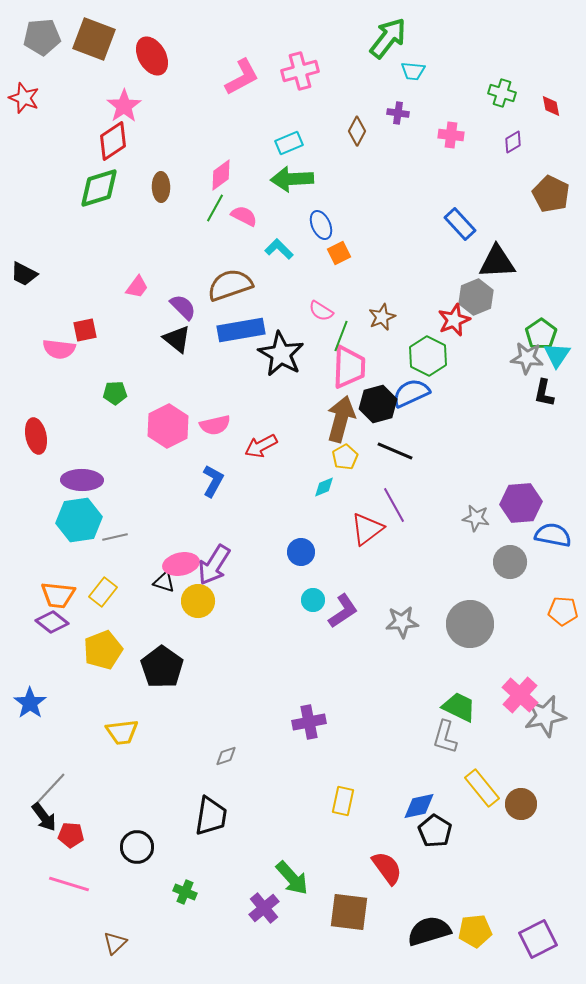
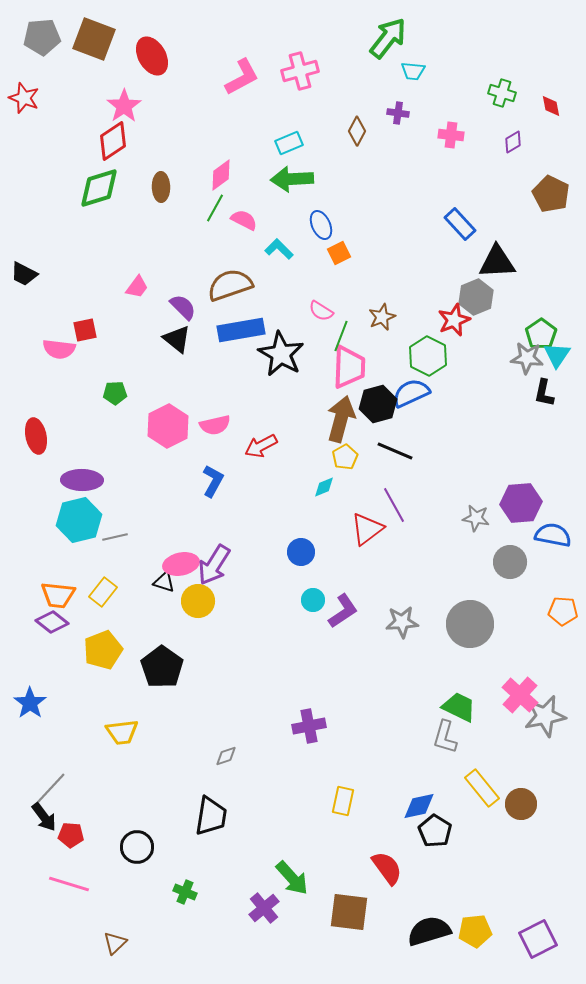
pink semicircle at (244, 216): moved 4 px down
cyan hexagon at (79, 520): rotated 6 degrees counterclockwise
purple cross at (309, 722): moved 4 px down
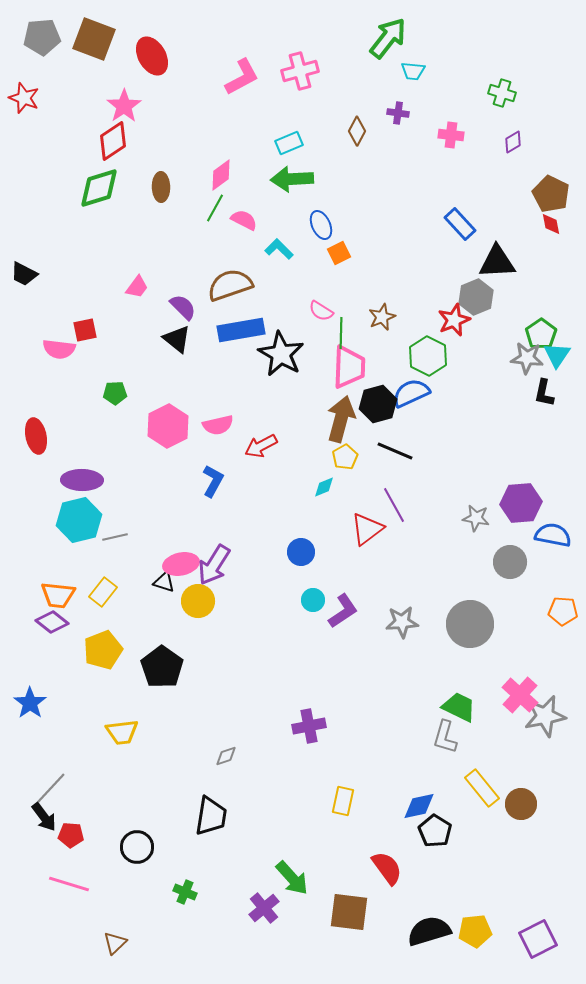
red diamond at (551, 106): moved 118 px down
green line at (341, 336): moved 3 px up; rotated 20 degrees counterclockwise
pink semicircle at (215, 425): moved 3 px right
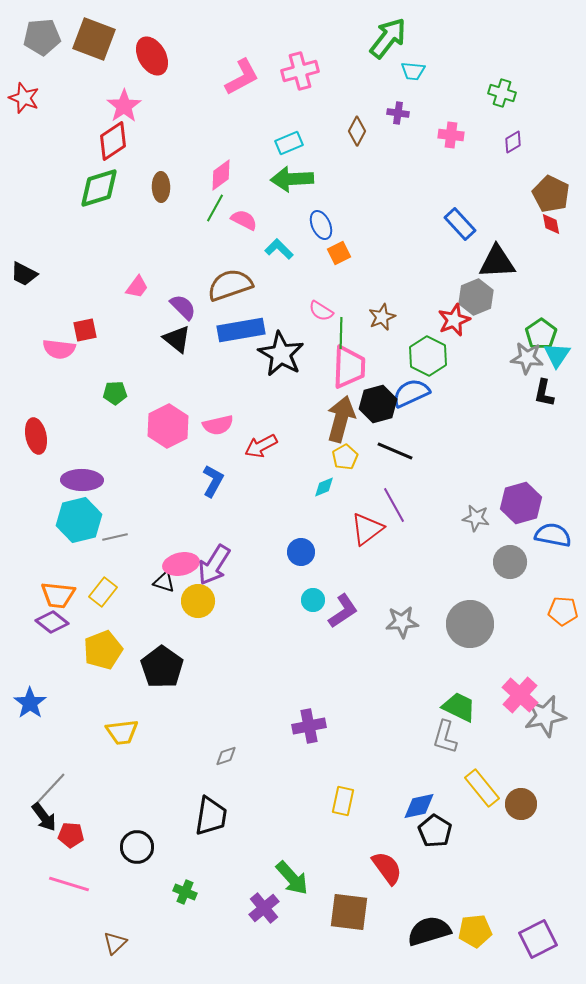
purple hexagon at (521, 503): rotated 12 degrees counterclockwise
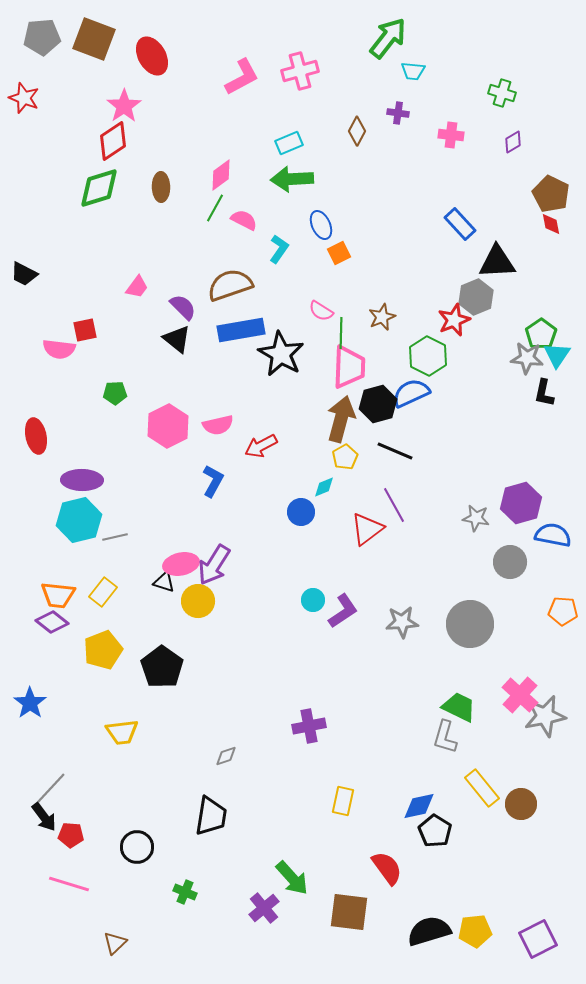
cyan L-shape at (279, 249): rotated 80 degrees clockwise
blue circle at (301, 552): moved 40 px up
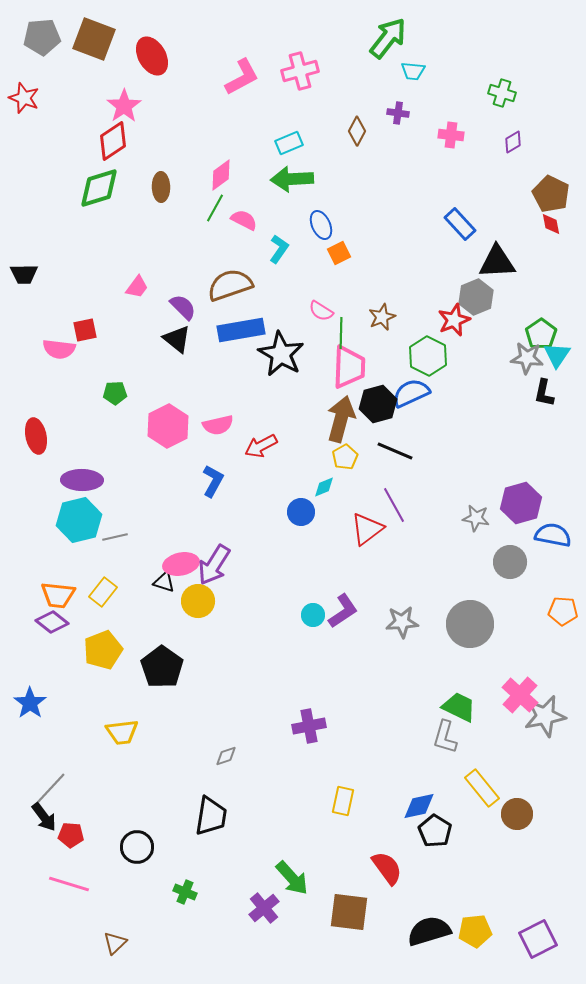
black trapezoid at (24, 274): rotated 28 degrees counterclockwise
cyan circle at (313, 600): moved 15 px down
brown circle at (521, 804): moved 4 px left, 10 px down
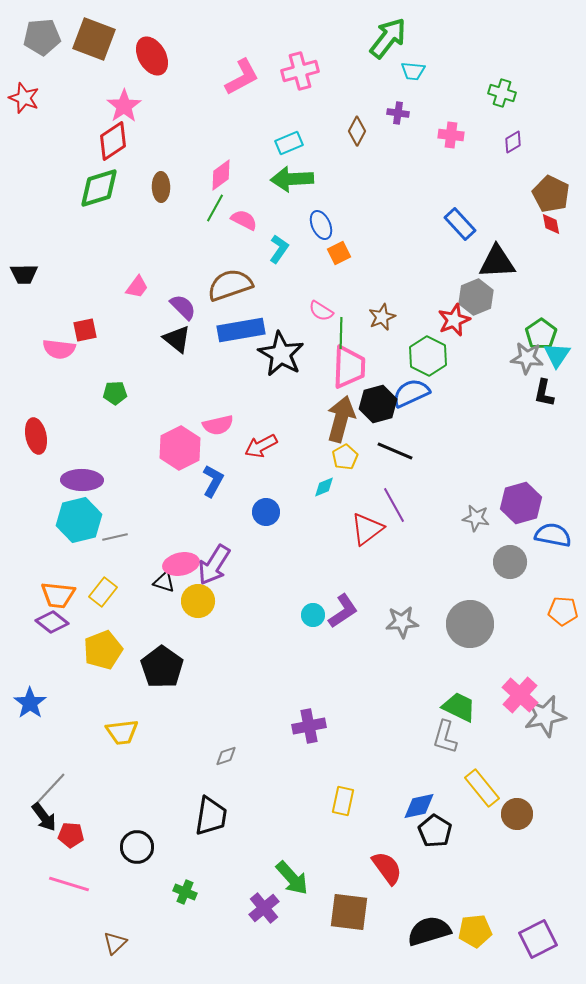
pink hexagon at (168, 426): moved 12 px right, 22 px down
blue circle at (301, 512): moved 35 px left
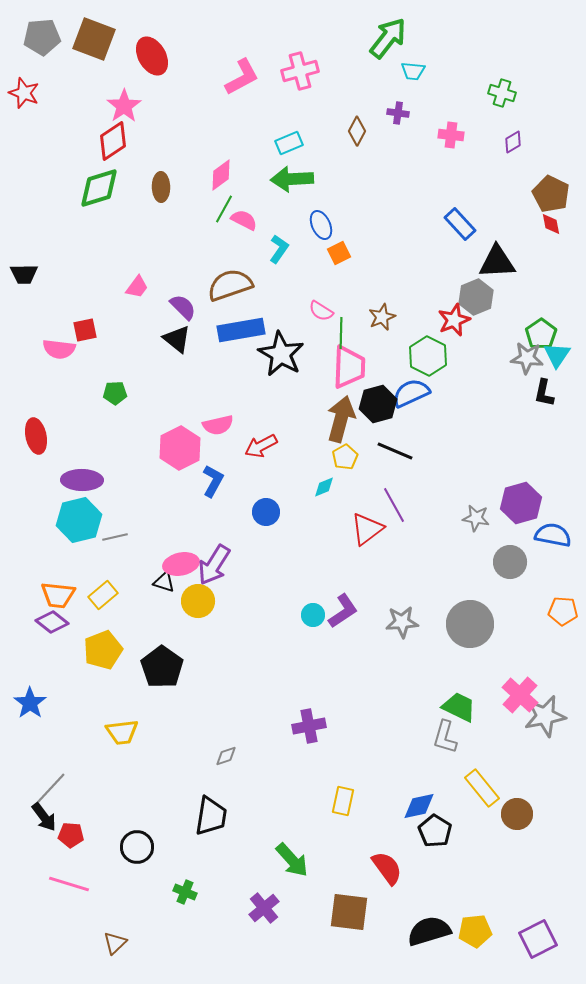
red star at (24, 98): moved 5 px up
green line at (215, 208): moved 9 px right, 1 px down
yellow rectangle at (103, 592): moved 3 px down; rotated 12 degrees clockwise
green arrow at (292, 878): moved 18 px up
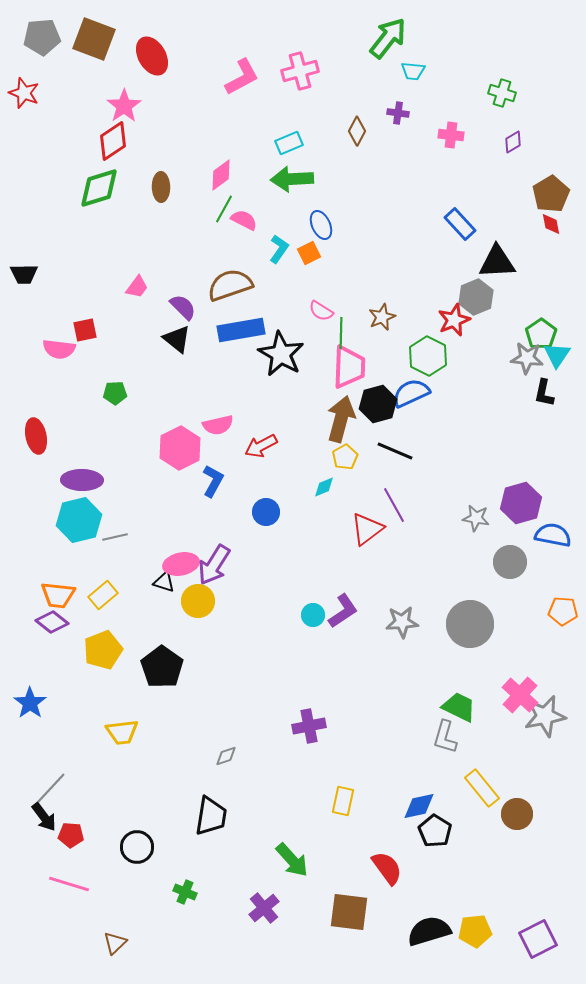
brown pentagon at (551, 194): rotated 15 degrees clockwise
orange square at (339, 253): moved 30 px left
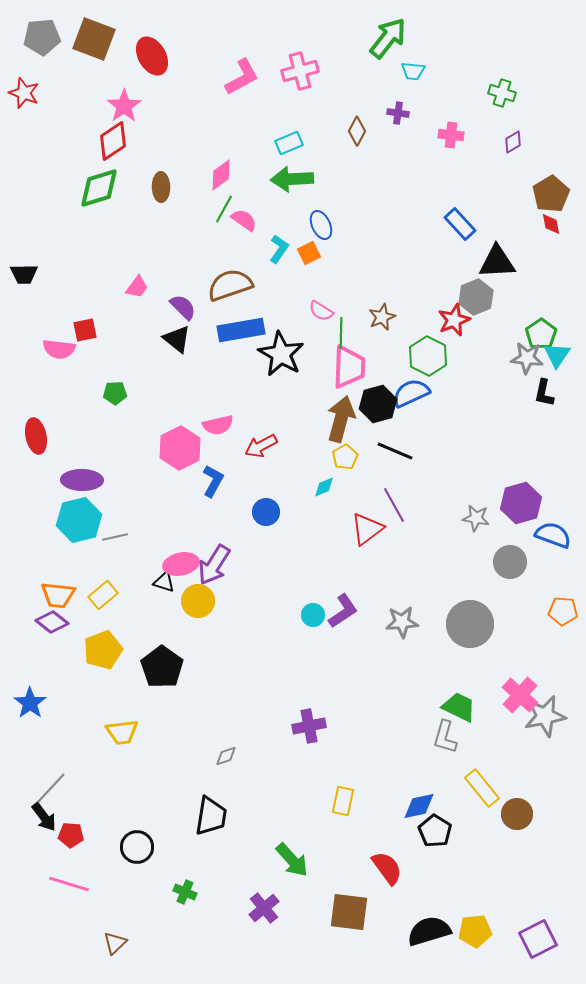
pink semicircle at (244, 220): rotated 8 degrees clockwise
blue semicircle at (553, 535): rotated 9 degrees clockwise
